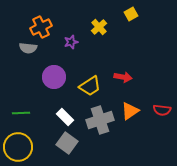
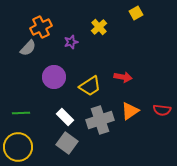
yellow square: moved 5 px right, 1 px up
gray semicircle: rotated 54 degrees counterclockwise
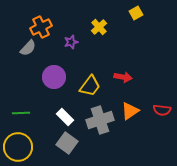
yellow trapezoid: rotated 20 degrees counterclockwise
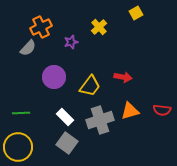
orange triangle: rotated 18 degrees clockwise
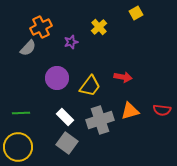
purple circle: moved 3 px right, 1 px down
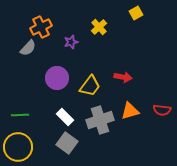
green line: moved 1 px left, 2 px down
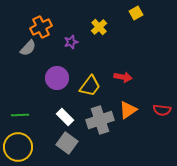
orange triangle: moved 2 px left, 1 px up; rotated 18 degrees counterclockwise
